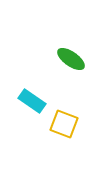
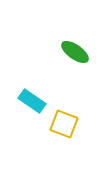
green ellipse: moved 4 px right, 7 px up
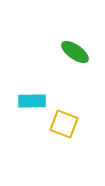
cyan rectangle: rotated 36 degrees counterclockwise
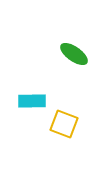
green ellipse: moved 1 px left, 2 px down
